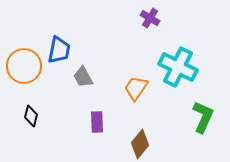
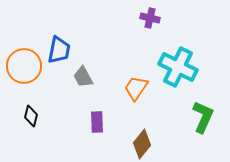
purple cross: rotated 18 degrees counterclockwise
brown diamond: moved 2 px right
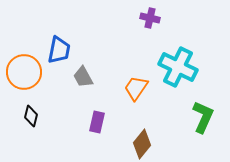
orange circle: moved 6 px down
purple rectangle: rotated 15 degrees clockwise
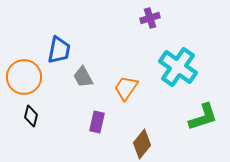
purple cross: rotated 30 degrees counterclockwise
cyan cross: rotated 9 degrees clockwise
orange circle: moved 5 px down
orange trapezoid: moved 10 px left
green L-shape: rotated 48 degrees clockwise
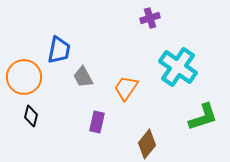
brown diamond: moved 5 px right
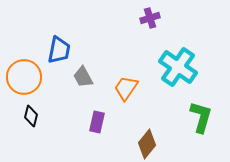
green L-shape: moved 2 px left; rotated 56 degrees counterclockwise
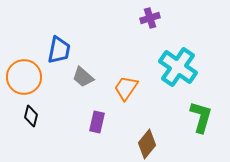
gray trapezoid: rotated 20 degrees counterclockwise
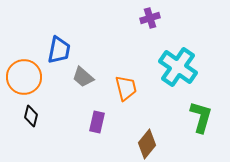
orange trapezoid: rotated 132 degrees clockwise
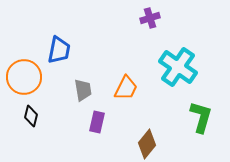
gray trapezoid: moved 13 px down; rotated 140 degrees counterclockwise
orange trapezoid: rotated 40 degrees clockwise
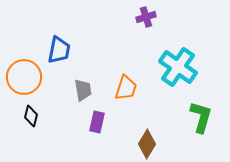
purple cross: moved 4 px left, 1 px up
orange trapezoid: rotated 8 degrees counterclockwise
brown diamond: rotated 8 degrees counterclockwise
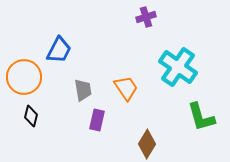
blue trapezoid: rotated 16 degrees clockwise
orange trapezoid: rotated 52 degrees counterclockwise
green L-shape: rotated 148 degrees clockwise
purple rectangle: moved 2 px up
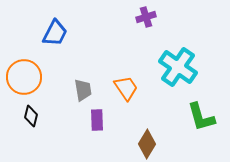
blue trapezoid: moved 4 px left, 17 px up
purple rectangle: rotated 15 degrees counterclockwise
